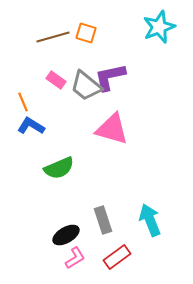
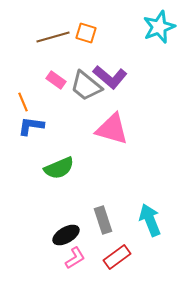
purple L-shape: rotated 128 degrees counterclockwise
blue L-shape: rotated 24 degrees counterclockwise
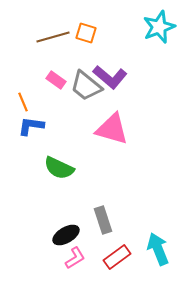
green semicircle: rotated 48 degrees clockwise
cyan arrow: moved 8 px right, 29 px down
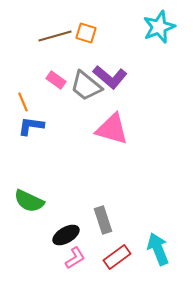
brown line: moved 2 px right, 1 px up
green semicircle: moved 30 px left, 33 px down
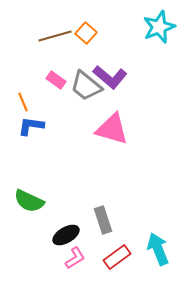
orange square: rotated 25 degrees clockwise
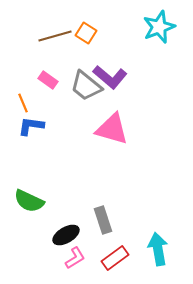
orange square: rotated 10 degrees counterclockwise
pink rectangle: moved 8 px left
orange line: moved 1 px down
cyan arrow: rotated 12 degrees clockwise
red rectangle: moved 2 px left, 1 px down
